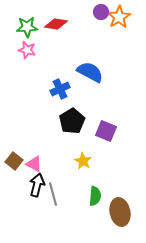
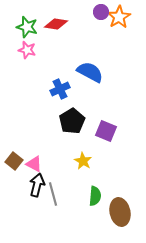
green star: rotated 20 degrees clockwise
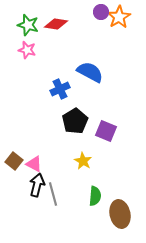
green star: moved 1 px right, 2 px up
black pentagon: moved 3 px right
brown ellipse: moved 2 px down
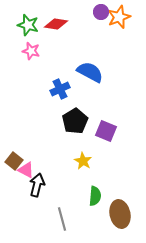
orange star: rotated 10 degrees clockwise
pink star: moved 4 px right, 1 px down
pink triangle: moved 8 px left, 6 px down
gray line: moved 9 px right, 25 px down
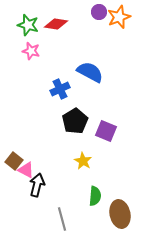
purple circle: moved 2 px left
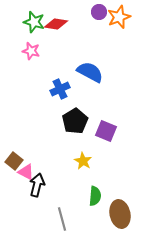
green star: moved 6 px right, 3 px up
pink triangle: moved 2 px down
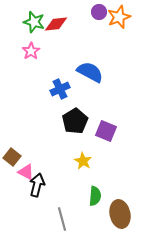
red diamond: rotated 15 degrees counterclockwise
pink star: rotated 24 degrees clockwise
brown square: moved 2 px left, 4 px up
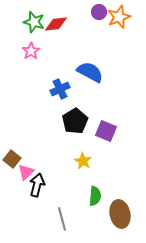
brown square: moved 2 px down
pink triangle: rotated 48 degrees clockwise
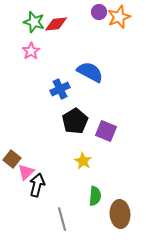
brown ellipse: rotated 8 degrees clockwise
